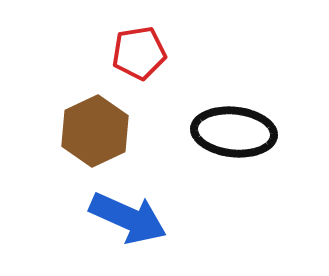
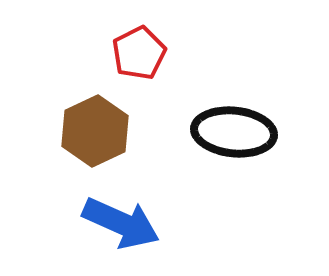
red pentagon: rotated 18 degrees counterclockwise
blue arrow: moved 7 px left, 5 px down
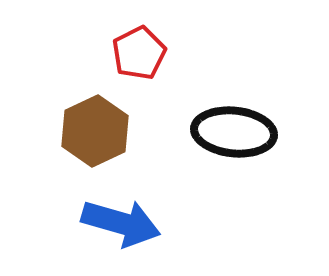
blue arrow: rotated 8 degrees counterclockwise
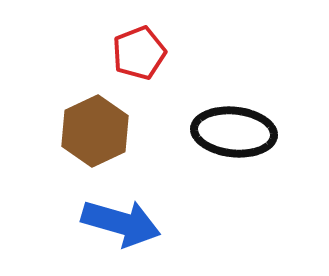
red pentagon: rotated 6 degrees clockwise
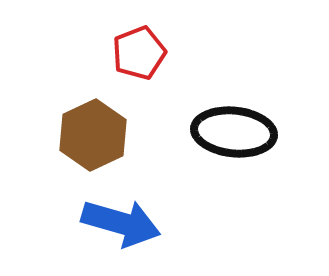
brown hexagon: moved 2 px left, 4 px down
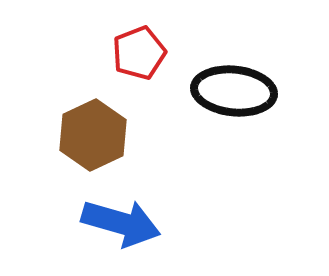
black ellipse: moved 41 px up
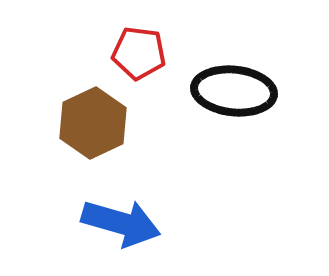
red pentagon: rotated 28 degrees clockwise
brown hexagon: moved 12 px up
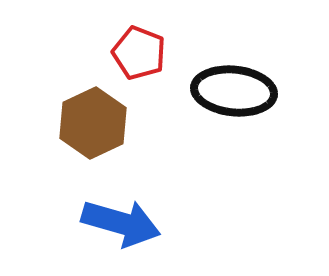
red pentagon: rotated 14 degrees clockwise
